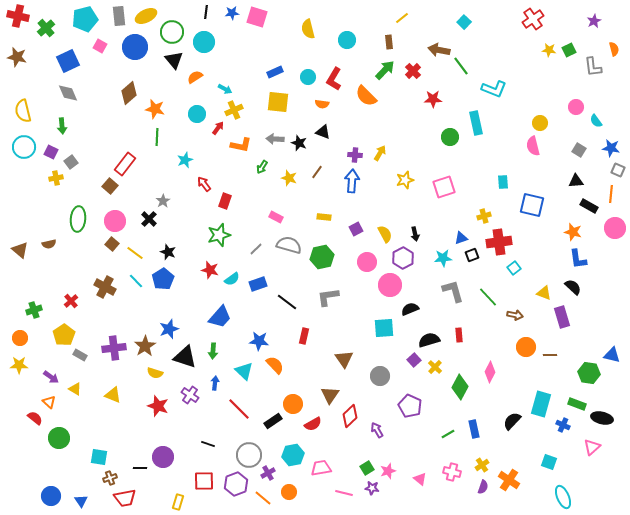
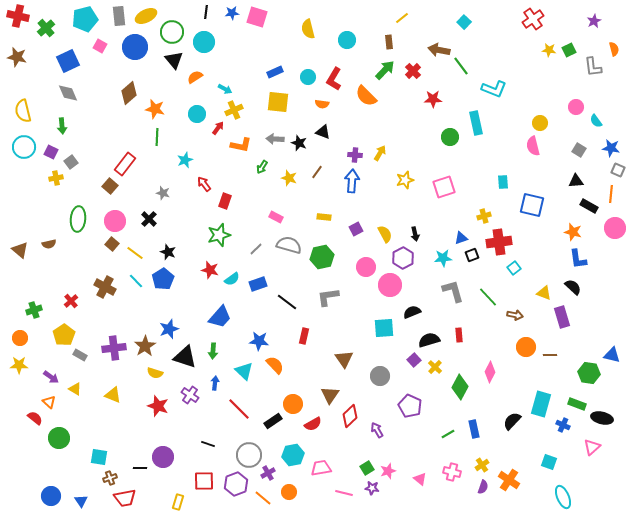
gray star at (163, 201): moved 8 px up; rotated 24 degrees counterclockwise
pink circle at (367, 262): moved 1 px left, 5 px down
black semicircle at (410, 309): moved 2 px right, 3 px down
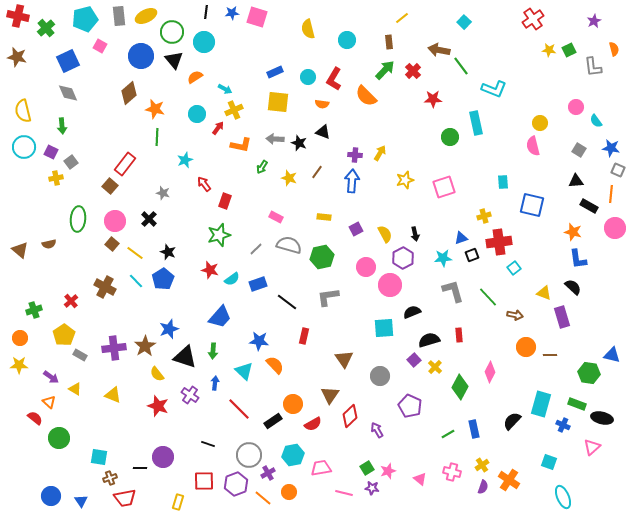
blue circle at (135, 47): moved 6 px right, 9 px down
yellow semicircle at (155, 373): moved 2 px right, 1 px down; rotated 35 degrees clockwise
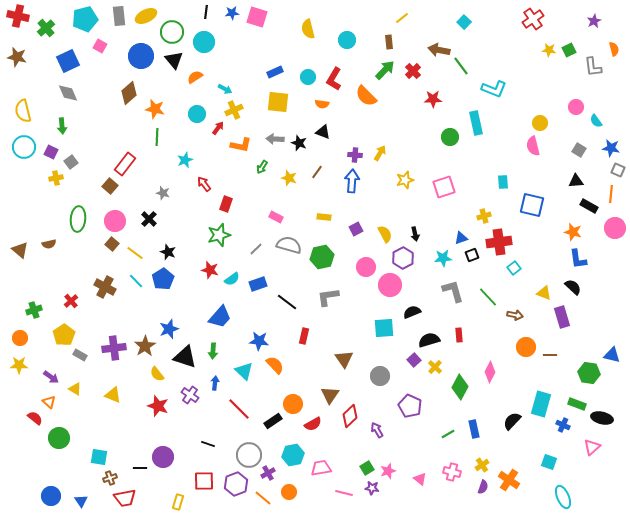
red rectangle at (225, 201): moved 1 px right, 3 px down
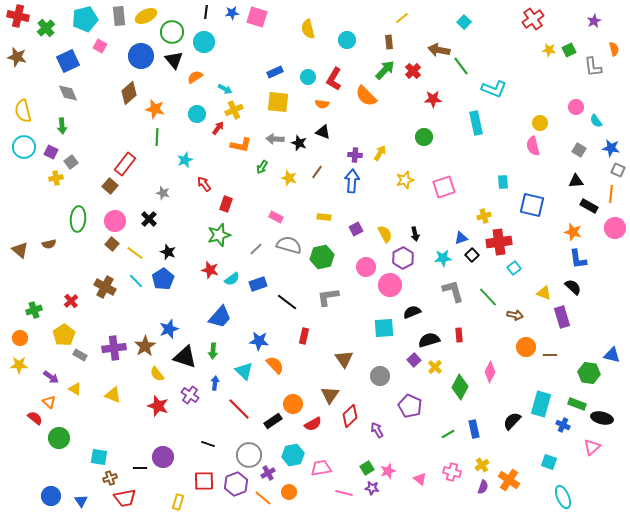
green circle at (450, 137): moved 26 px left
black square at (472, 255): rotated 24 degrees counterclockwise
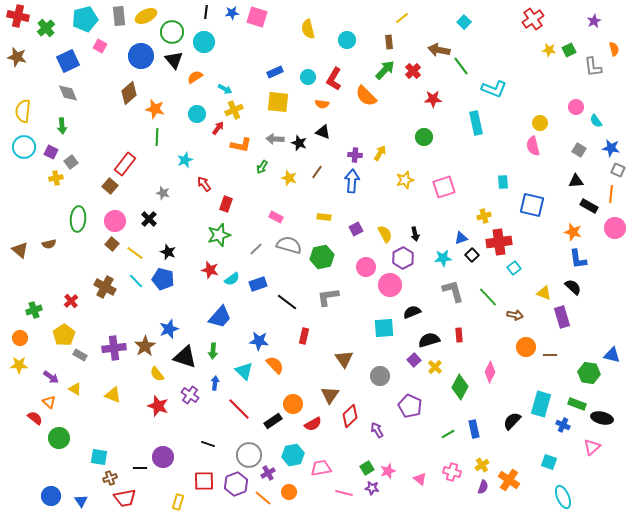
yellow semicircle at (23, 111): rotated 20 degrees clockwise
blue pentagon at (163, 279): rotated 25 degrees counterclockwise
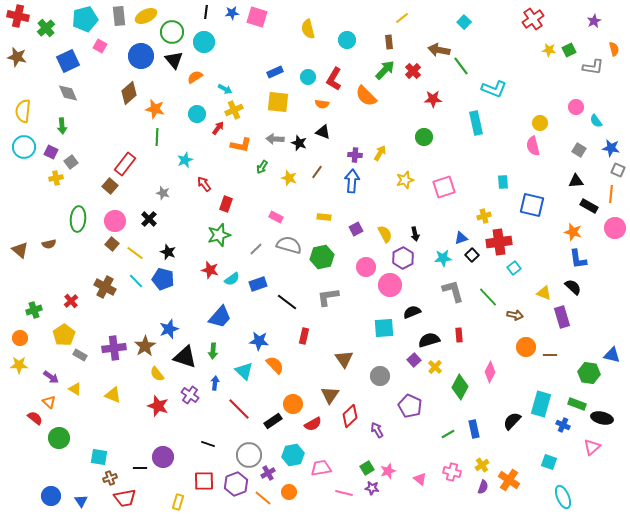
gray L-shape at (593, 67): rotated 75 degrees counterclockwise
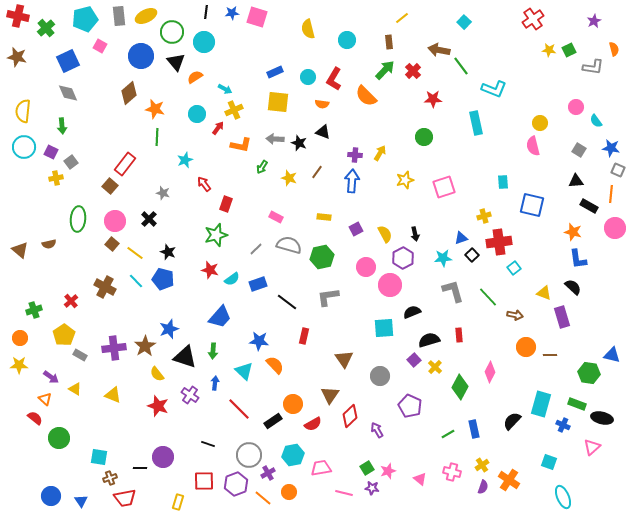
black triangle at (174, 60): moved 2 px right, 2 px down
green star at (219, 235): moved 3 px left
orange triangle at (49, 402): moved 4 px left, 3 px up
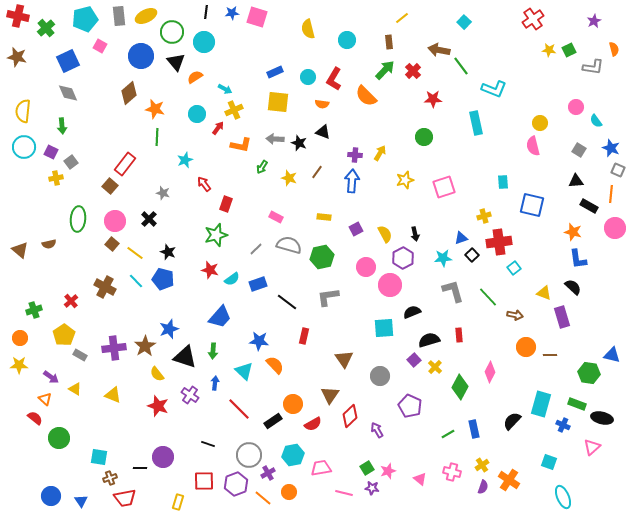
blue star at (611, 148): rotated 12 degrees clockwise
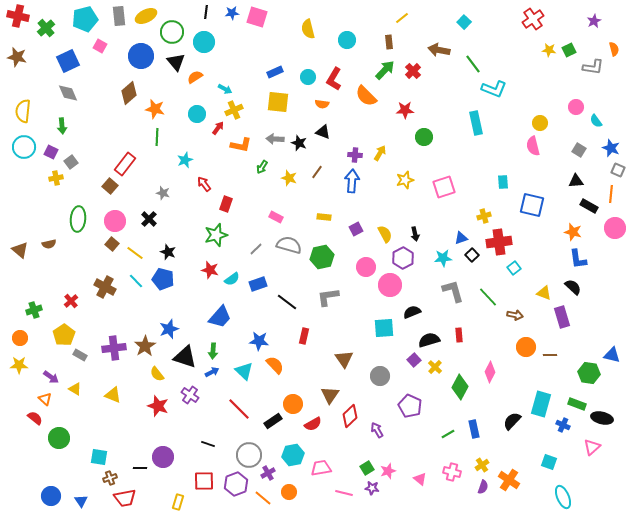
green line at (461, 66): moved 12 px right, 2 px up
red star at (433, 99): moved 28 px left, 11 px down
blue arrow at (215, 383): moved 3 px left, 11 px up; rotated 56 degrees clockwise
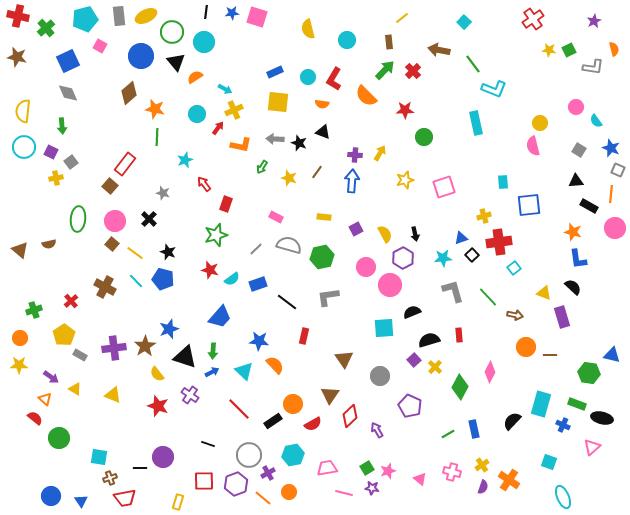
blue square at (532, 205): moved 3 px left; rotated 20 degrees counterclockwise
pink trapezoid at (321, 468): moved 6 px right
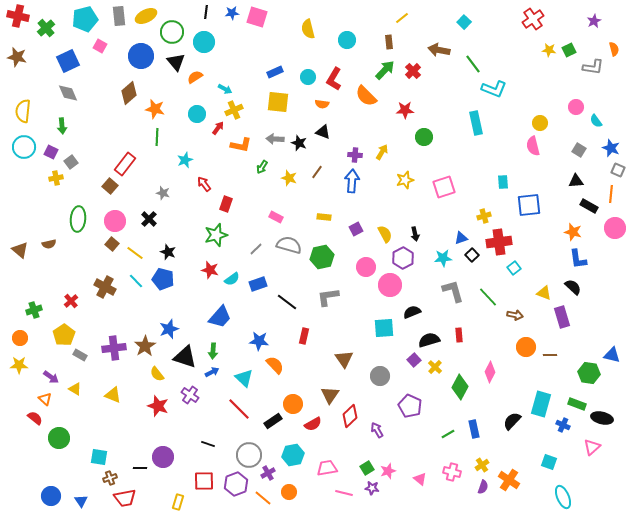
yellow arrow at (380, 153): moved 2 px right, 1 px up
cyan triangle at (244, 371): moved 7 px down
